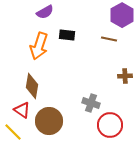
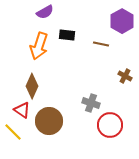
purple hexagon: moved 6 px down
brown line: moved 8 px left, 5 px down
brown cross: rotated 32 degrees clockwise
brown diamond: rotated 15 degrees clockwise
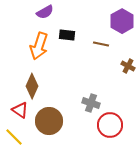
brown cross: moved 3 px right, 10 px up
red triangle: moved 2 px left
yellow line: moved 1 px right, 5 px down
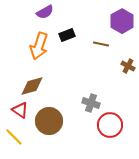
black rectangle: rotated 28 degrees counterclockwise
brown diamond: rotated 50 degrees clockwise
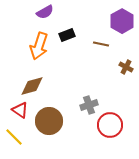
brown cross: moved 2 px left, 1 px down
gray cross: moved 2 px left, 2 px down; rotated 36 degrees counterclockwise
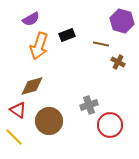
purple semicircle: moved 14 px left, 7 px down
purple hexagon: rotated 15 degrees counterclockwise
brown cross: moved 8 px left, 5 px up
red triangle: moved 2 px left
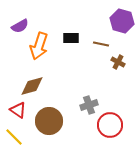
purple semicircle: moved 11 px left, 7 px down
black rectangle: moved 4 px right, 3 px down; rotated 21 degrees clockwise
